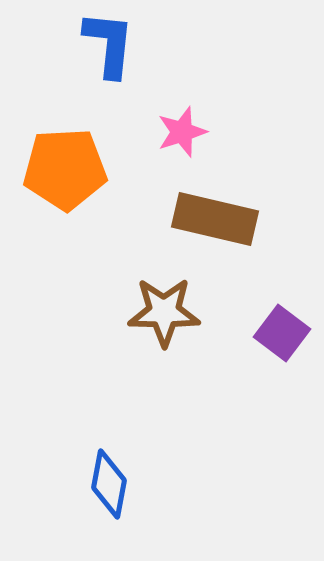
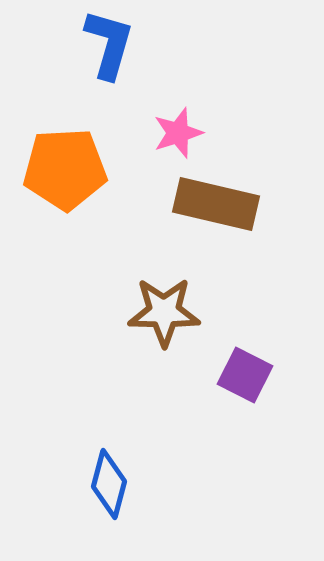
blue L-shape: rotated 10 degrees clockwise
pink star: moved 4 px left, 1 px down
brown rectangle: moved 1 px right, 15 px up
purple square: moved 37 px left, 42 px down; rotated 10 degrees counterclockwise
blue diamond: rotated 4 degrees clockwise
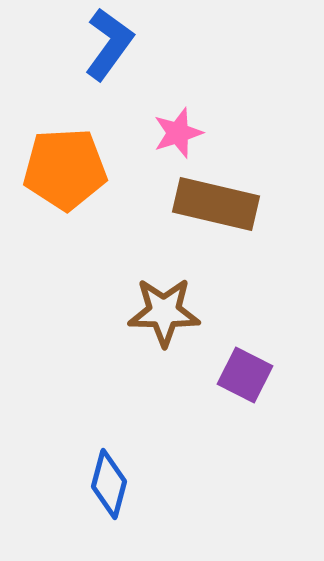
blue L-shape: rotated 20 degrees clockwise
